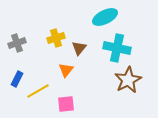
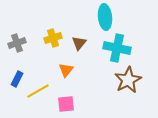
cyan ellipse: rotated 70 degrees counterclockwise
yellow cross: moved 3 px left
brown triangle: moved 5 px up
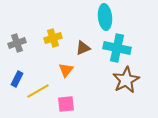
brown triangle: moved 4 px right, 5 px down; rotated 28 degrees clockwise
brown star: moved 2 px left
